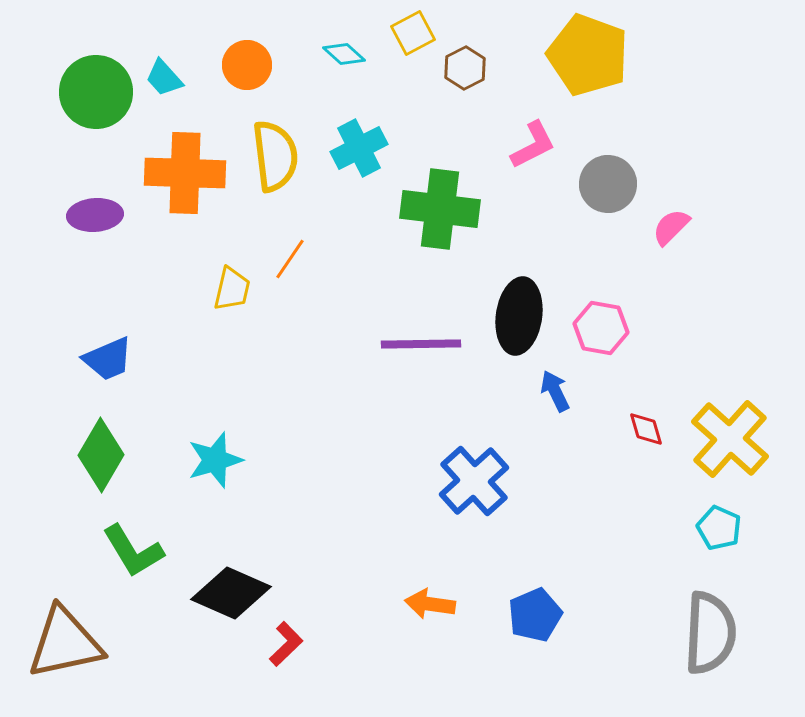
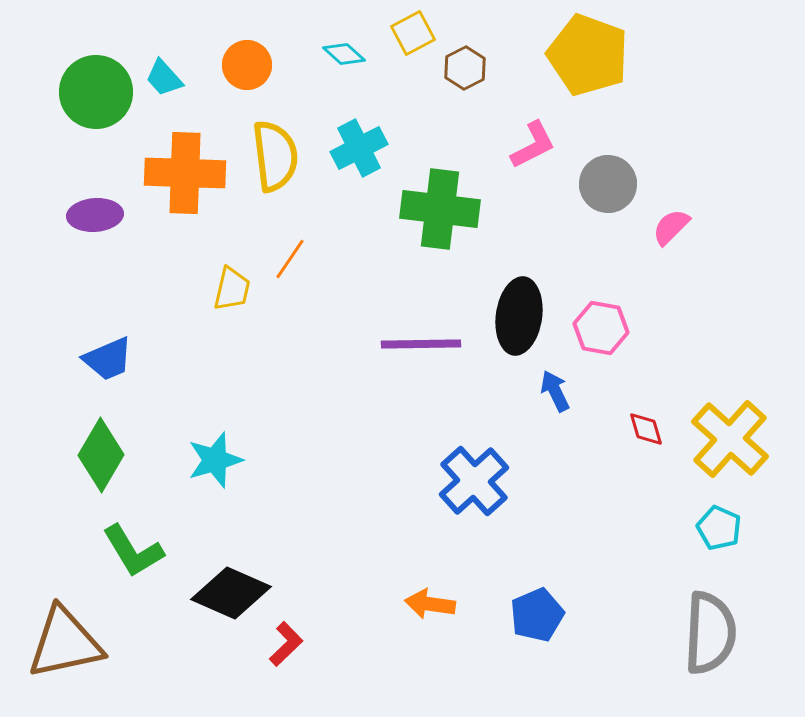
blue pentagon: moved 2 px right
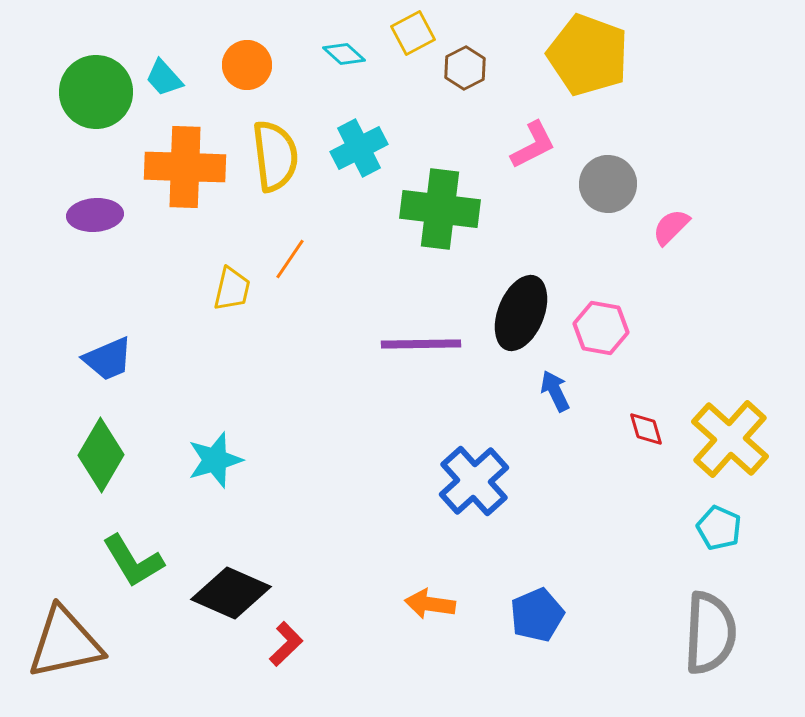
orange cross: moved 6 px up
black ellipse: moved 2 px right, 3 px up; rotated 14 degrees clockwise
green L-shape: moved 10 px down
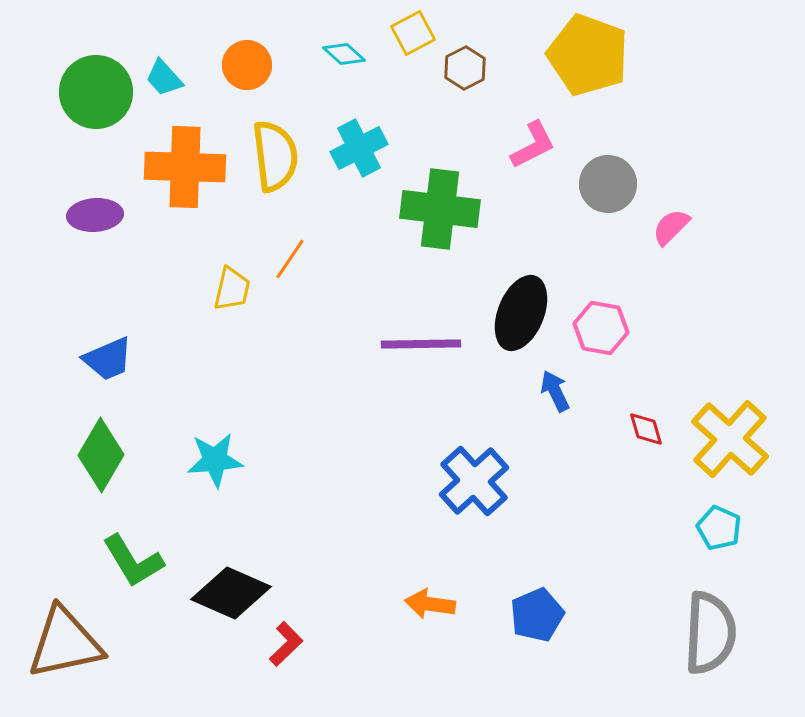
cyan star: rotated 12 degrees clockwise
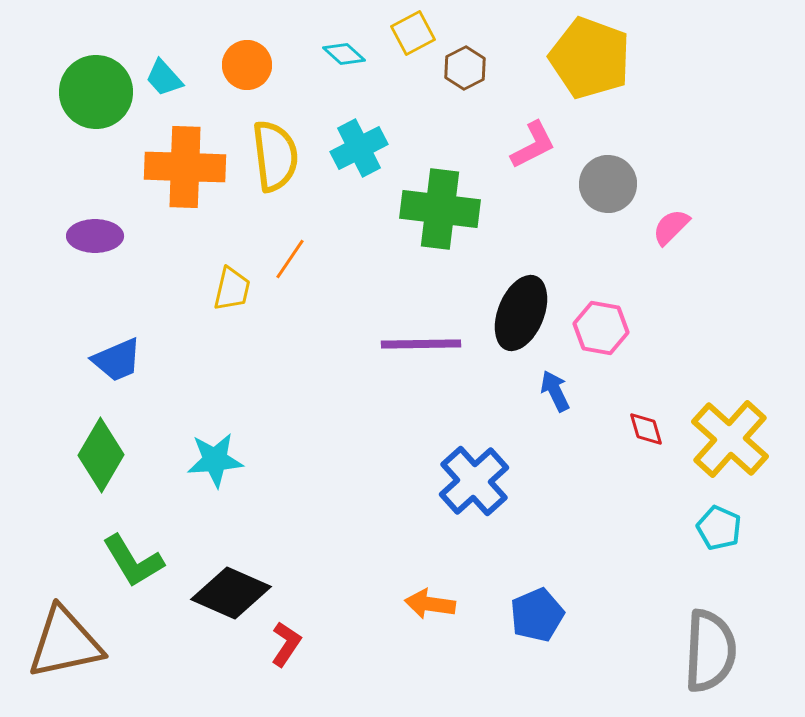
yellow pentagon: moved 2 px right, 3 px down
purple ellipse: moved 21 px down; rotated 4 degrees clockwise
blue trapezoid: moved 9 px right, 1 px down
gray semicircle: moved 18 px down
red L-shape: rotated 12 degrees counterclockwise
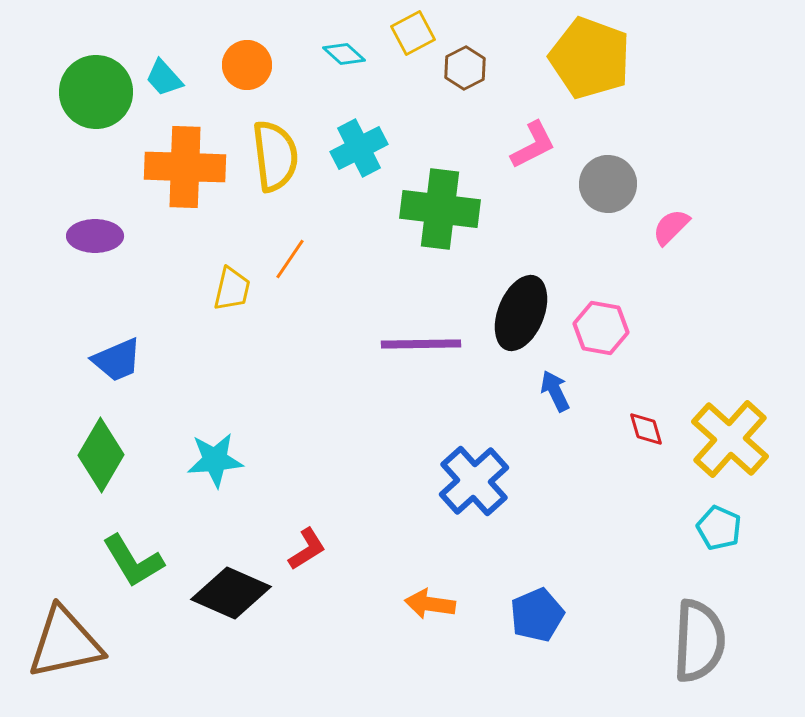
red L-shape: moved 21 px right, 95 px up; rotated 24 degrees clockwise
gray semicircle: moved 11 px left, 10 px up
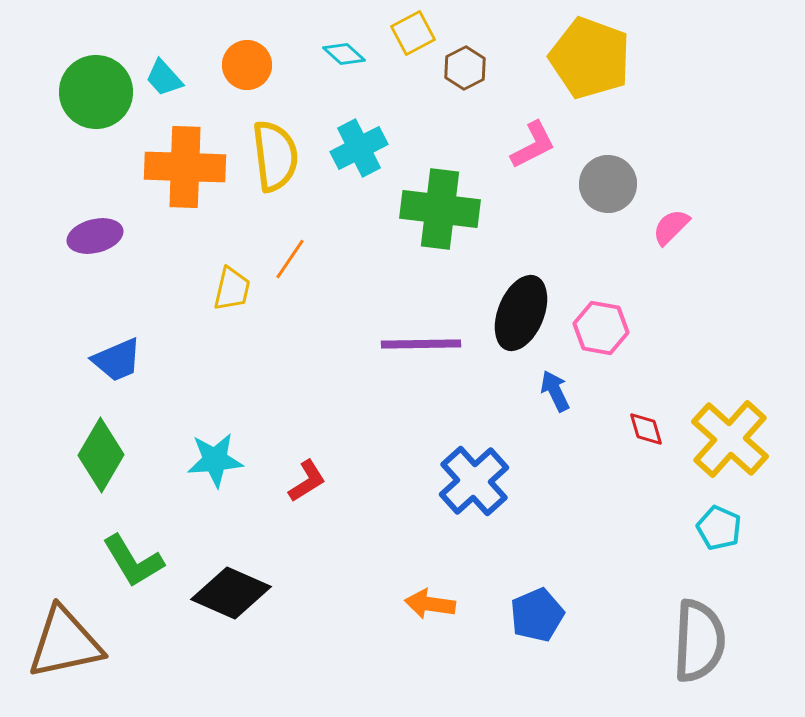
purple ellipse: rotated 14 degrees counterclockwise
red L-shape: moved 68 px up
